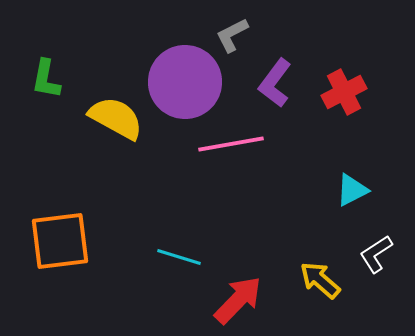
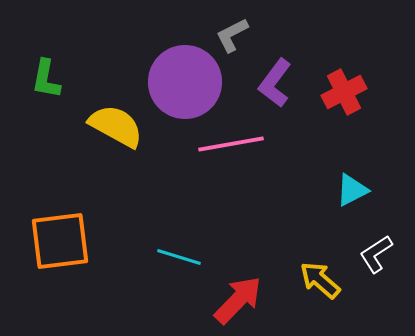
yellow semicircle: moved 8 px down
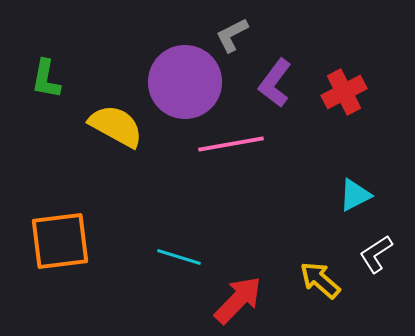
cyan triangle: moved 3 px right, 5 px down
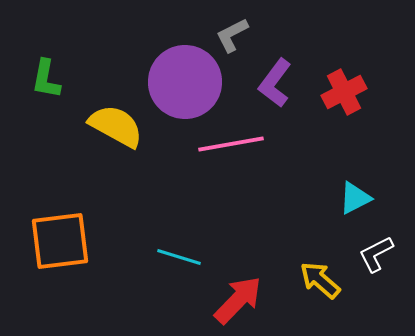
cyan triangle: moved 3 px down
white L-shape: rotated 6 degrees clockwise
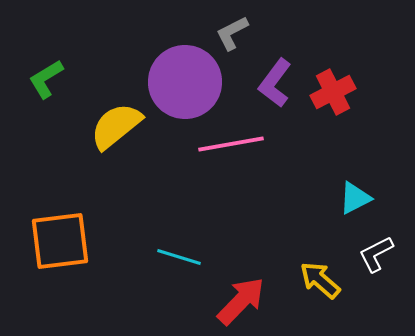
gray L-shape: moved 2 px up
green L-shape: rotated 48 degrees clockwise
red cross: moved 11 px left
yellow semicircle: rotated 68 degrees counterclockwise
red arrow: moved 3 px right, 1 px down
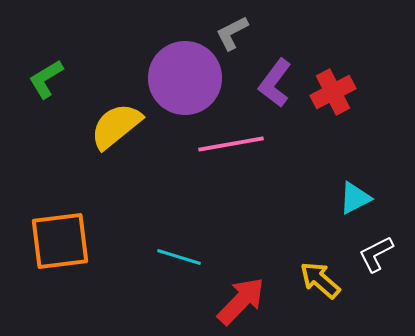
purple circle: moved 4 px up
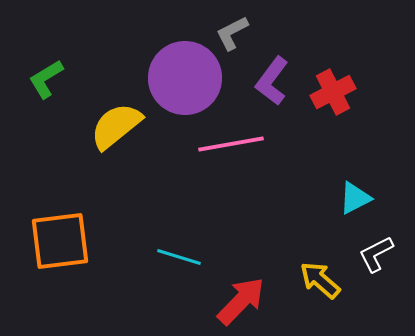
purple L-shape: moved 3 px left, 2 px up
